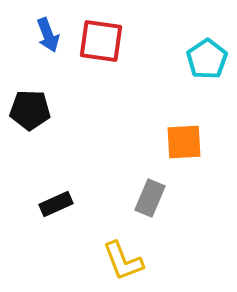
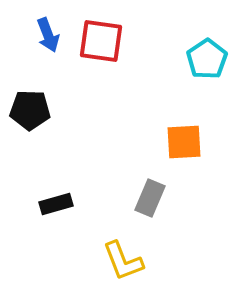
black rectangle: rotated 8 degrees clockwise
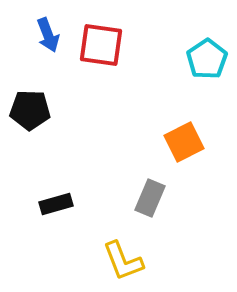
red square: moved 4 px down
orange square: rotated 24 degrees counterclockwise
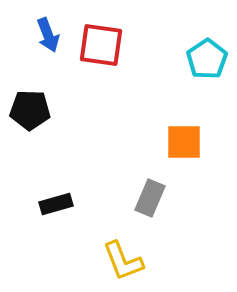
orange square: rotated 27 degrees clockwise
